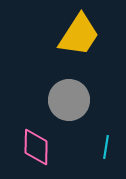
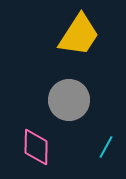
cyan line: rotated 20 degrees clockwise
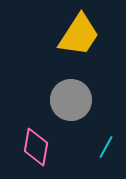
gray circle: moved 2 px right
pink diamond: rotated 9 degrees clockwise
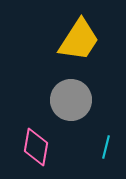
yellow trapezoid: moved 5 px down
cyan line: rotated 15 degrees counterclockwise
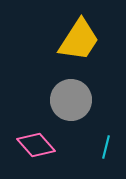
pink diamond: moved 2 px up; rotated 51 degrees counterclockwise
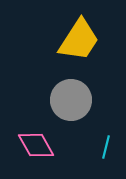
pink diamond: rotated 12 degrees clockwise
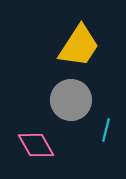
yellow trapezoid: moved 6 px down
cyan line: moved 17 px up
